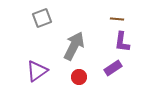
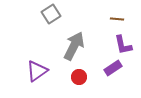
gray square: moved 9 px right, 4 px up; rotated 12 degrees counterclockwise
purple L-shape: moved 1 px right, 3 px down; rotated 20 degrees counterclockwise
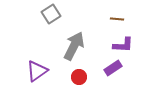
purple L-shape: rotated 75 degrees counterclockwise
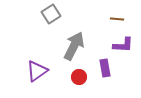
purple rectangle: moved 8 px left; rotated 66 degrees counterclockwise
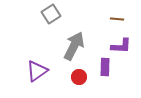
purple L-shape: moved 2 px left, 1 px down
purple rectangle: moved 1 px up; rotated 12 degrees clockwise
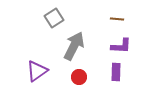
gray square: moved 3 px right, 4 px down
purple rectangle: moved 11 px right, 5 px down
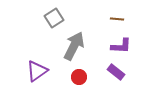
purple rectangle: rotated 54 degrees counterclockwise
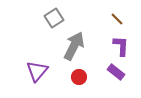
brown line: rotated 40 degrees clockwise
purple L-shape: rotated 90 degrees counterclockwise
purple triangle: rotated 15 degrees counterclockwise
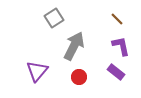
purple L-shape: rotated 15 degrees counterclockwise
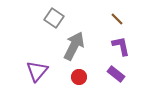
gray square: rotated 24 degrees counterclockwise
purple rectangle: moved 2 px down
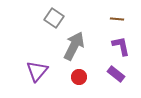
brown line: rotated 40 degrees counterclockwise
